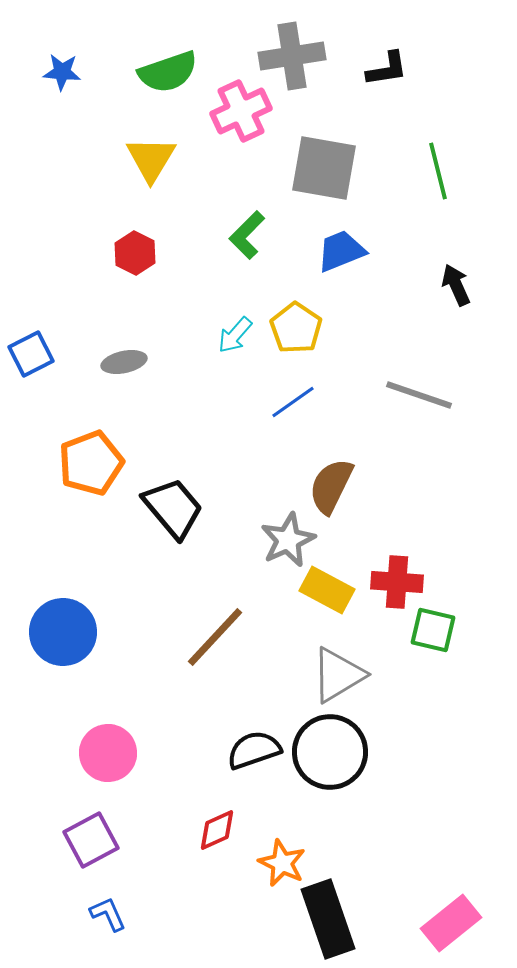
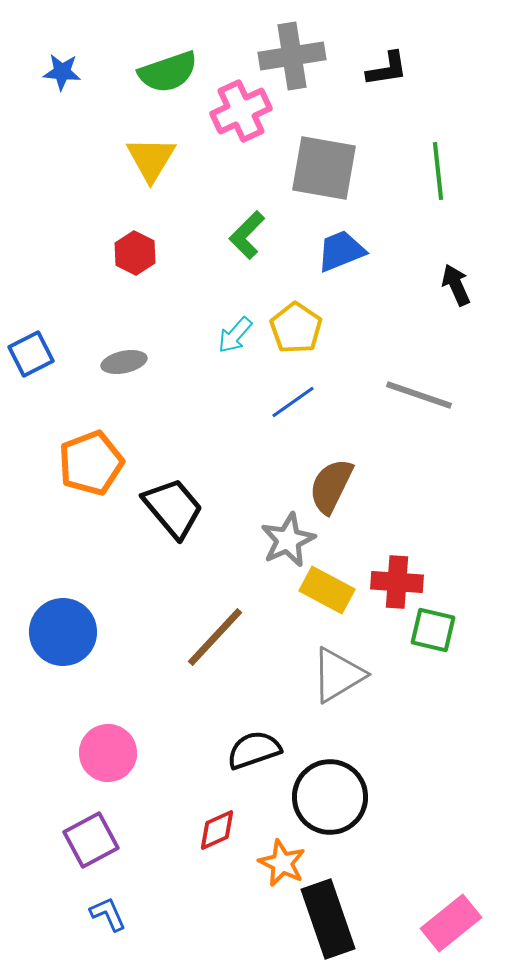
green line: rotated 8 degrees clockwise
black circle: moved 45 px down
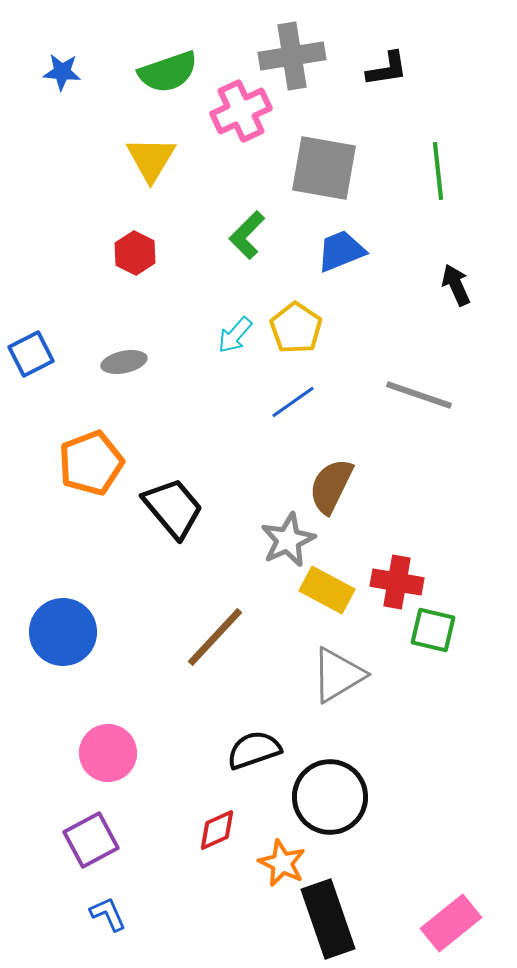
red cross: rotated 6 degrees clockwise
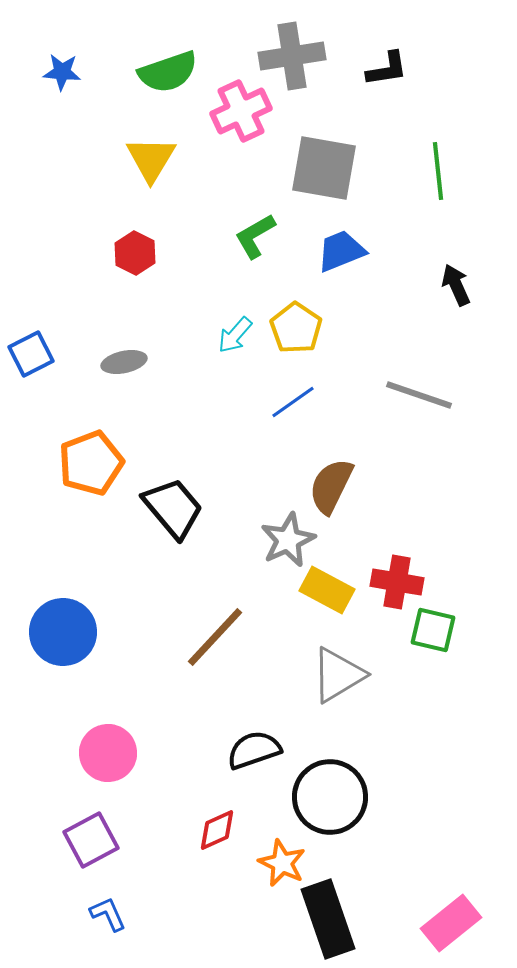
green L-shape: moved 8 px right, 1 px down; rotated 15 degrees clockwise
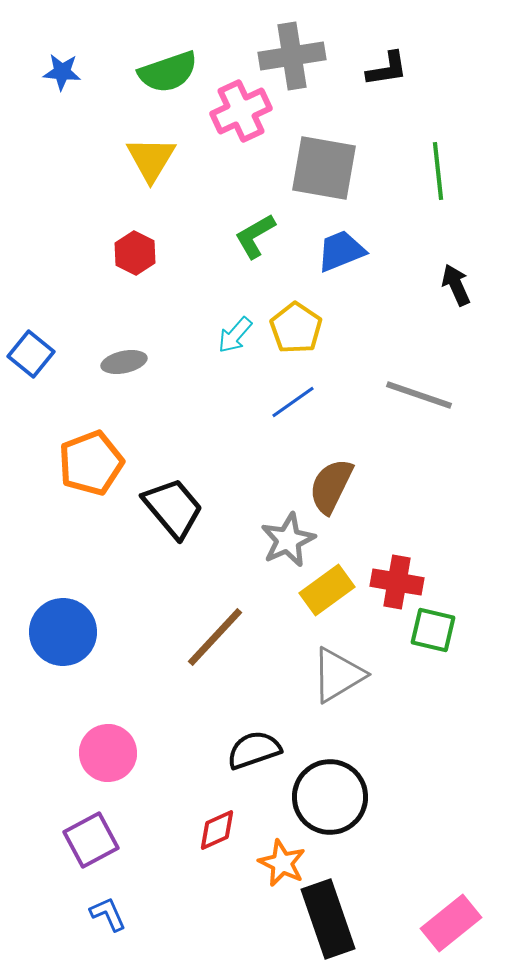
blue square: rotated 24 degrees counterclockwise
yellow rectangle: rotated 64 degrees counterclockwise
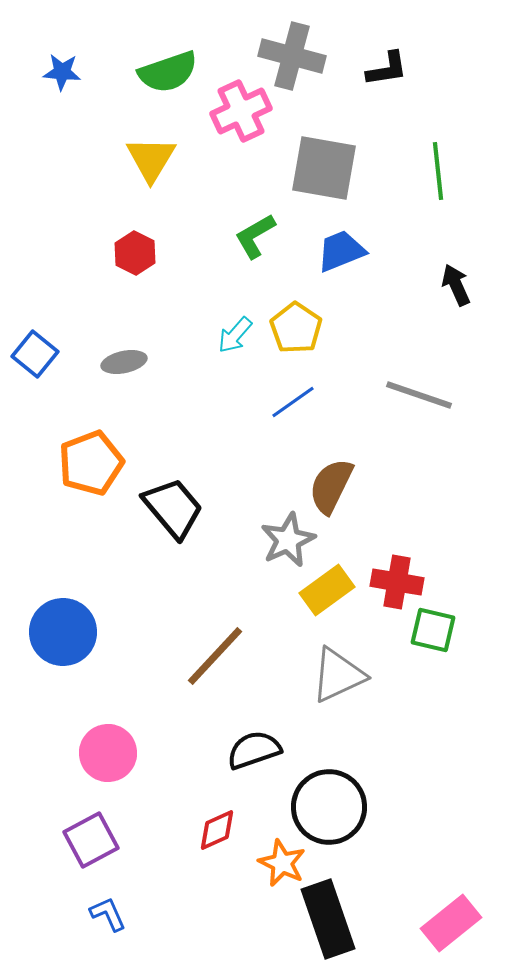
gray cross: rotated 24 degrees clockwise
blue square: moved 4 px right
brown line: moved 19 px down
gray triangle: rotated 6 degrees clockwise
black circle: moved 1 px left, 10 px down
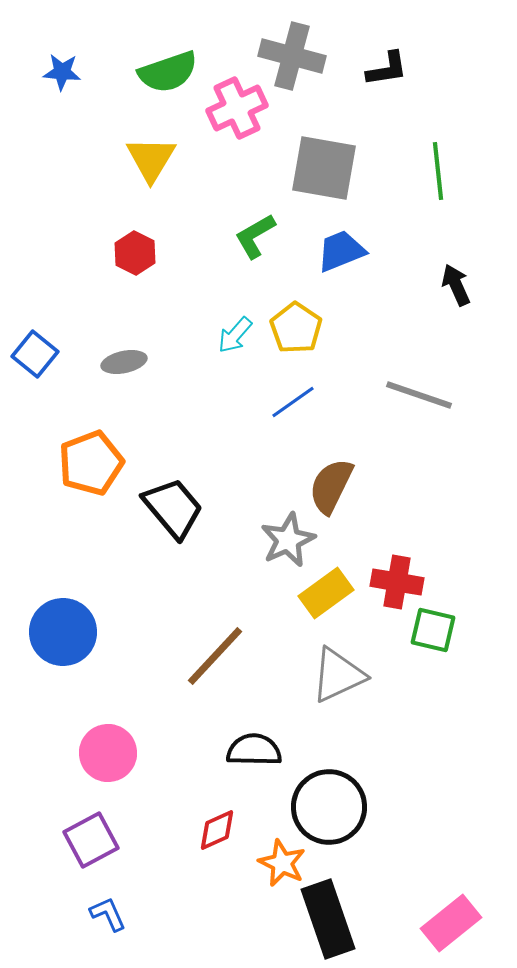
pink cross: moved 4 px left, 3 px up
yellow rectangle: moved 1 px left, 3 px down
black semicircle: rotated 20 degrees clockwise
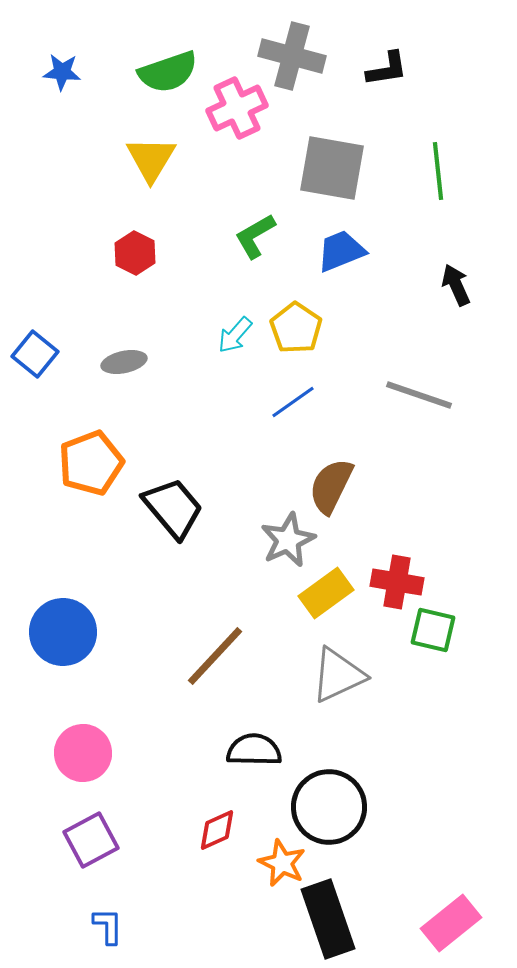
gray square: moved 8 px right
pink circle: moved 25 px left
blue L-shape: moved 12 px down; rotated 24 degrees clockwise
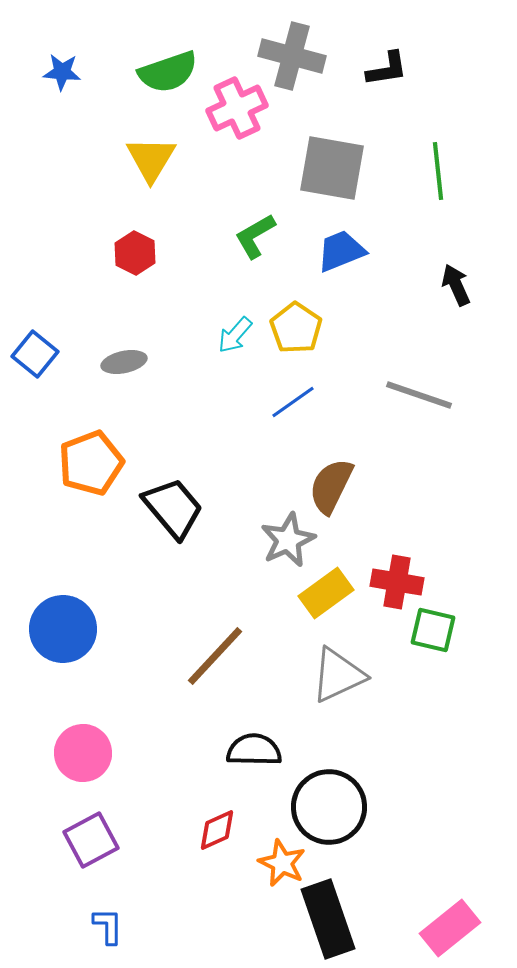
blue circle: moved 3 px up
pink rectangle: moved 1 px left, 5 px down
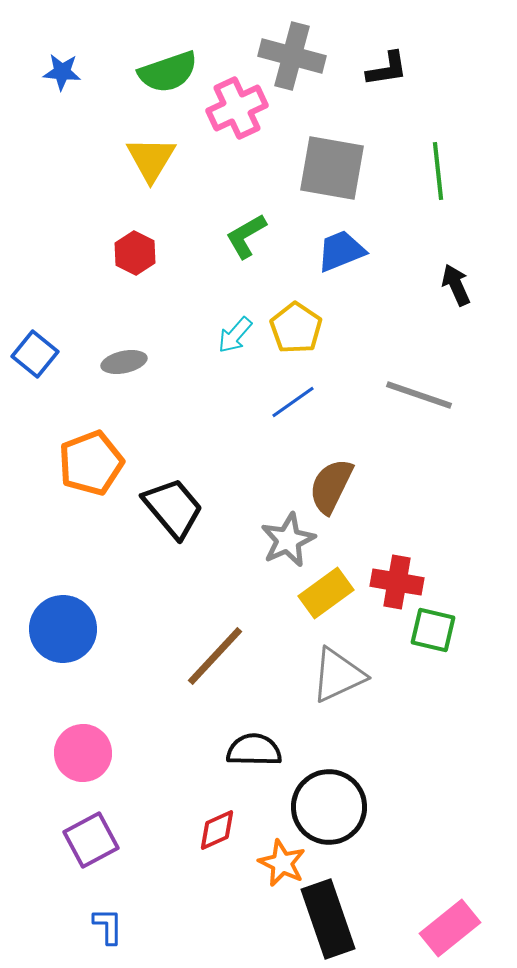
green L-shape: moved 9 px left
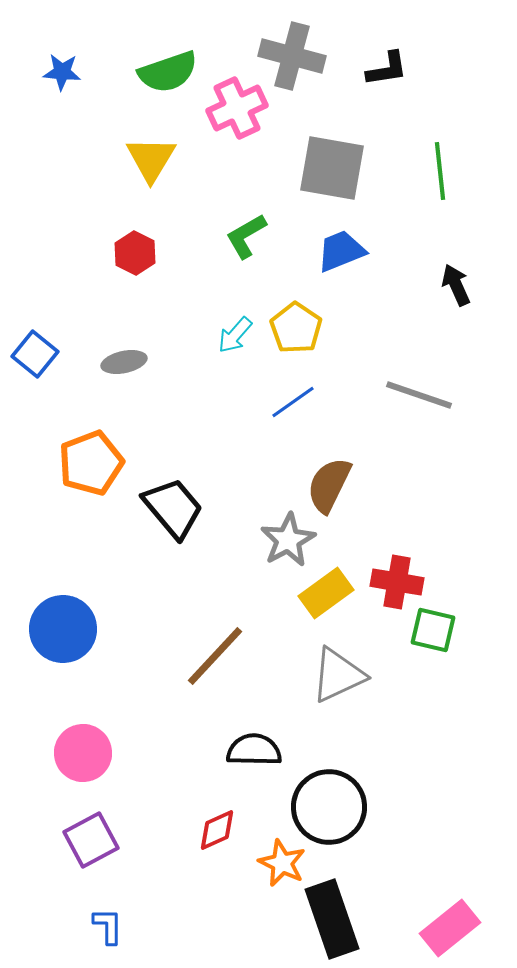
green line: moved 2 px right
brown semicircle: moved 2 px left, 1 px up
gray star: rotated 4 degrees counterclockwise
black rectangle: moved 4 px right
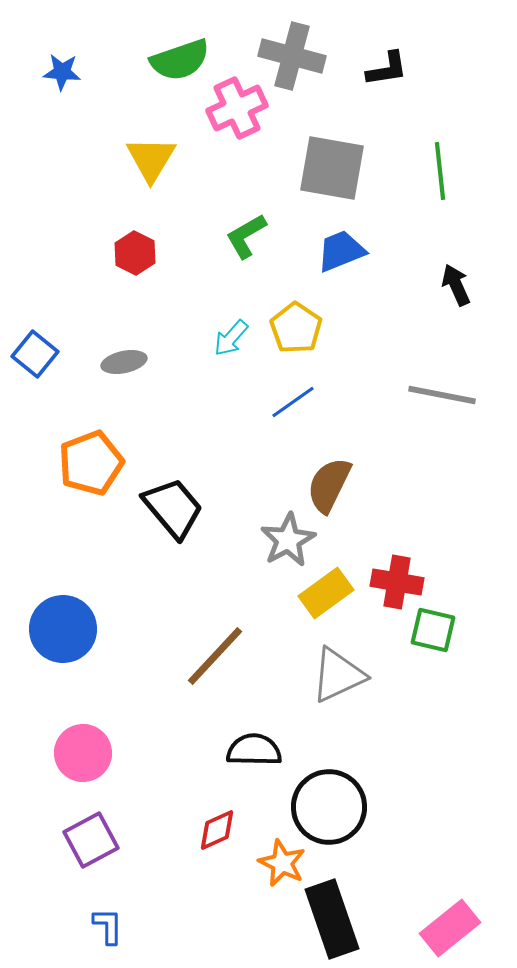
green semicircle: moved 12 px right, 12 px up
cyan arrow: moved 4 px left, 3 px down
gray line: moved 23 px right; rotated 8 degrees counterclockwise
